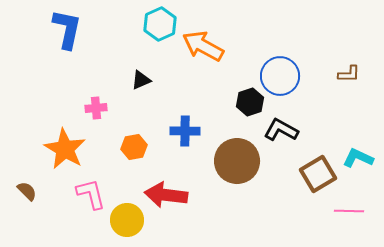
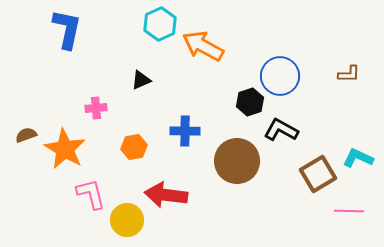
brown semicircle: moved 1 px left, 56 px up; rotated 65 degrees counterclockwise
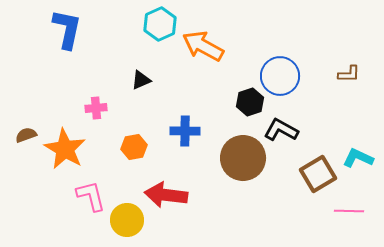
brown circle: moved 6 px right, 3 px up
pink L-shape: moved 2 px down
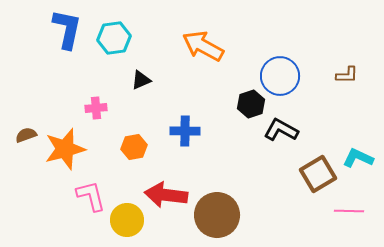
cyan hexagon: moved 46 px left, 14 px down; rotated 16 degrees clockwise
brown L-shape: moved 2 px left, 1 px down
black hexagon: moved 1 px right, 2 px down
orange star: rotated 27 degrees clockwise
brown circle: moved 26 px left, 57 px down
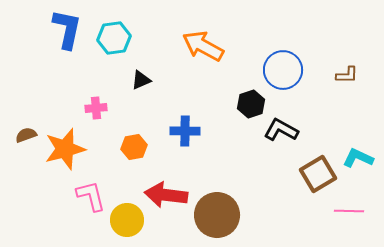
blue circle: moved 3 px right, 6 px up
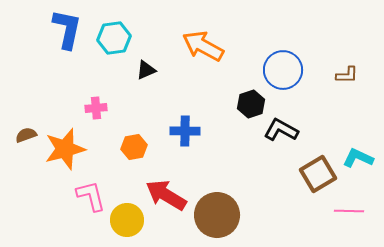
black triangle: moved 5 px right, 10 px up
red arrow: rotated 24 degrees clockwise
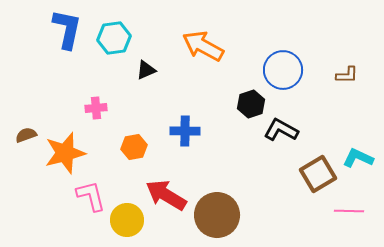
orange star: moved 4 px down
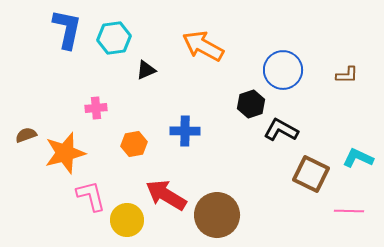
orange hexagon: moved 3 px up
brown square: moved 7 px left; rotated 33 degrees counterclockwise
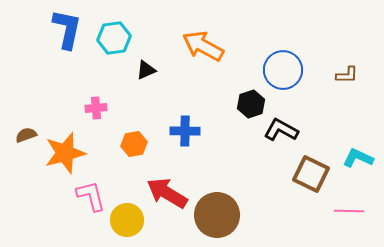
red arrow: moved 1 px right, 2 px up
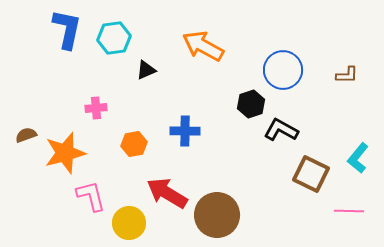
cyan L-shape: rotated 76 degrees counterclockwise
yellow circle: moved 2 px right, 3 px down
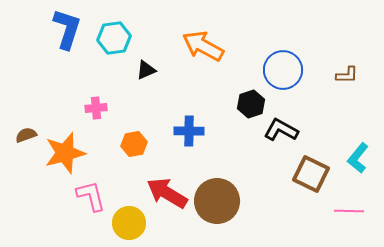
blue L-shape: rotated 6 degrees clockwise
blue cross: moved 4 px right
brown circle: moved 14 px up
